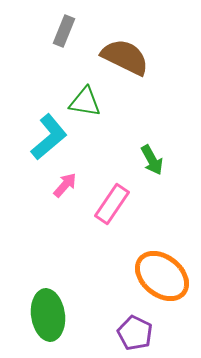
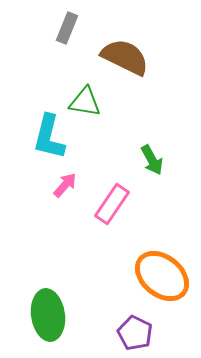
gray rectangle: moved 3 px right, 3 px up
cyan L-shape: rotated 144 degrees clockwise
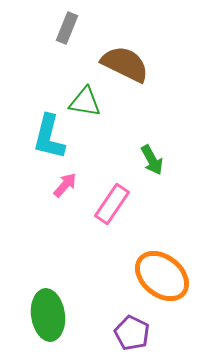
brown semicircle: moved 7 px down
purple pentagon: moved 3 px left
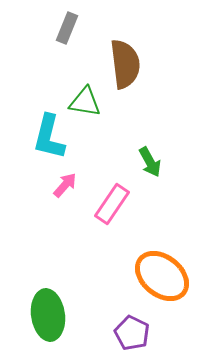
brown semicircle: rotated 57 degrees clockwise
green arrow: moved 2 px left, 2 px down
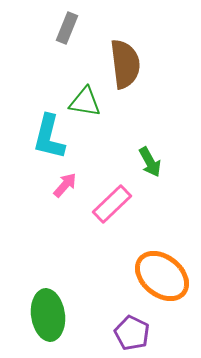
pink rectangle: rotated 12 degrees clockwise
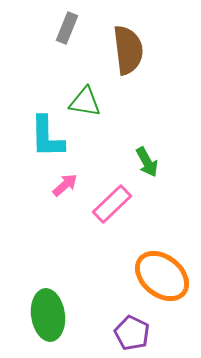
brown semicircle: moved 3 px right, 14 px up
cyan L-shape: moved 2 px left; rotated 15 degrees counterclockwise
green arrow: moved 3 px left
pink arrow: rotated 8 degrees clockwise
